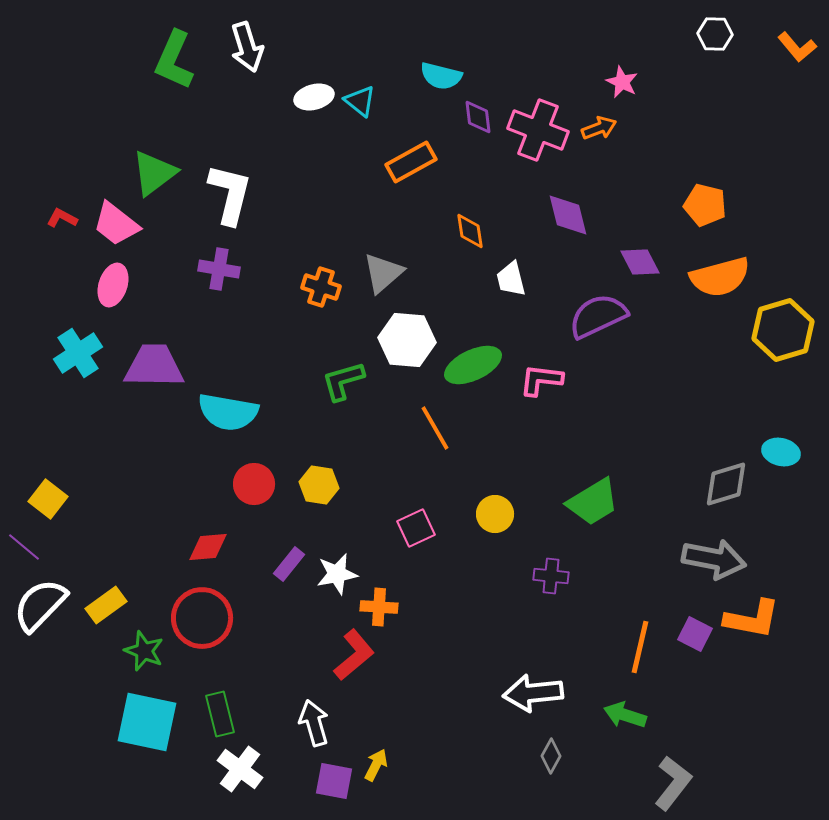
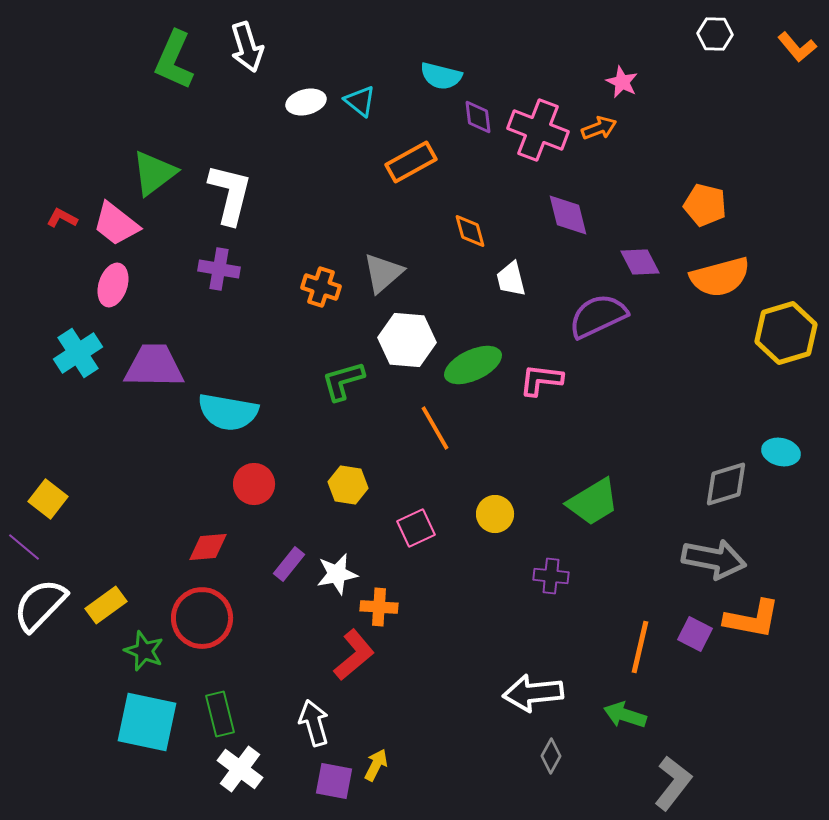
white ellipse at (314, 97): moved 8 px left, 5 px down
orange diamond at (470, 231): rotated 6 degrees counterclockwise
yellow hexagon at (783, 330): moved 3 px right, 3 px down
yellow hexagon at (319, 485): moved 29 px right
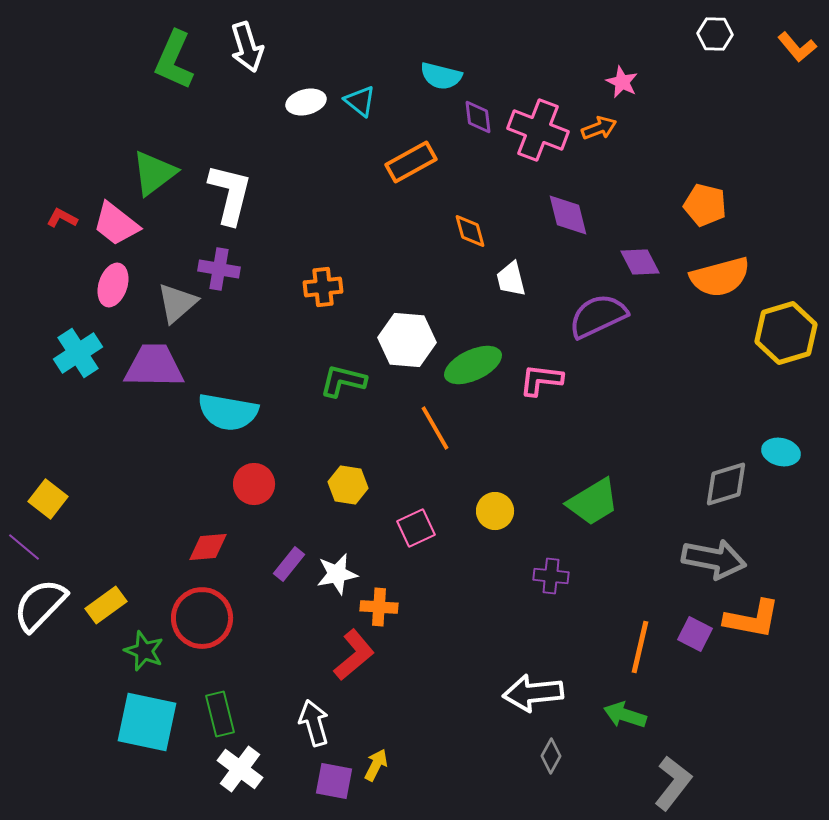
gray triangle at (383, 273): moved 206 px left, 30 px down
orange cross at (321, 287): moved 2 px right; rotated 24 degrees counterclockwise
green L-shape at (343, 381): rotated 30 degrees clockwise
yellow circle at (495, 514): moved 3 px up
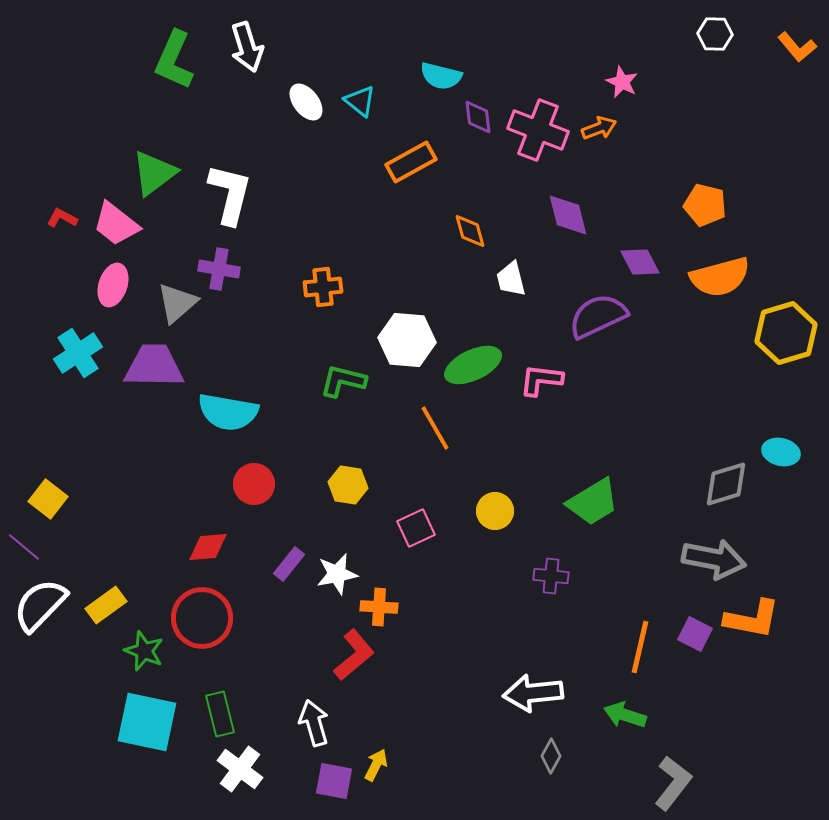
white ellipse at (306, 102): rotated 66 degrees clockwise
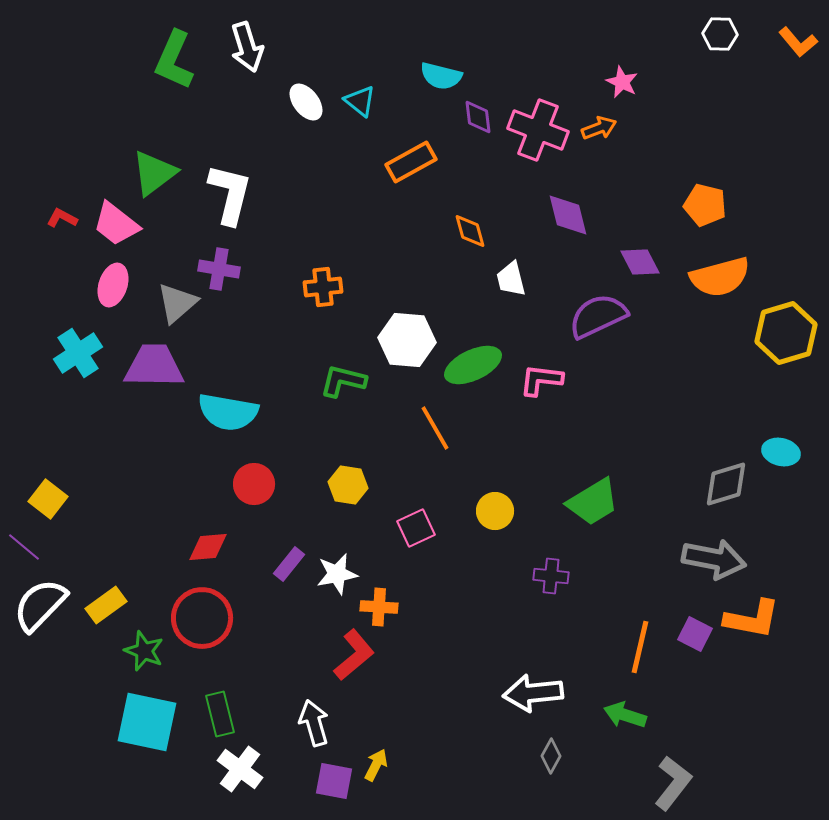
white hexagon at (715, 34): moved 5 px right
orange L-shape at (797, 47): moved 1 px right, 5 px up
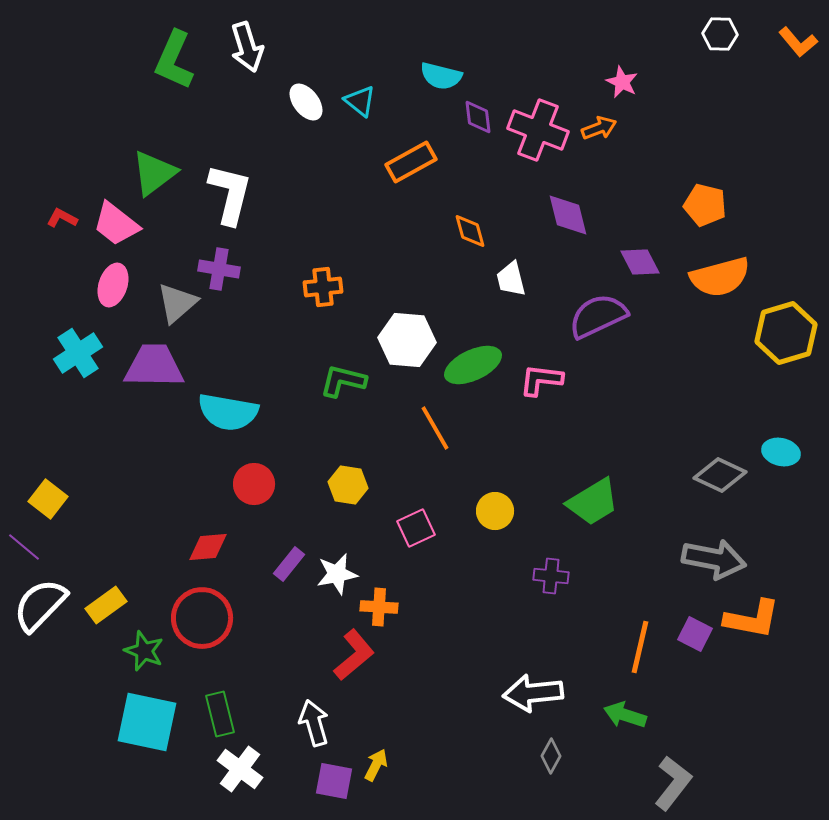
gray diamond at (726, 484): moved 6 px left, 9 px up; rotated 42 degrees clockwise
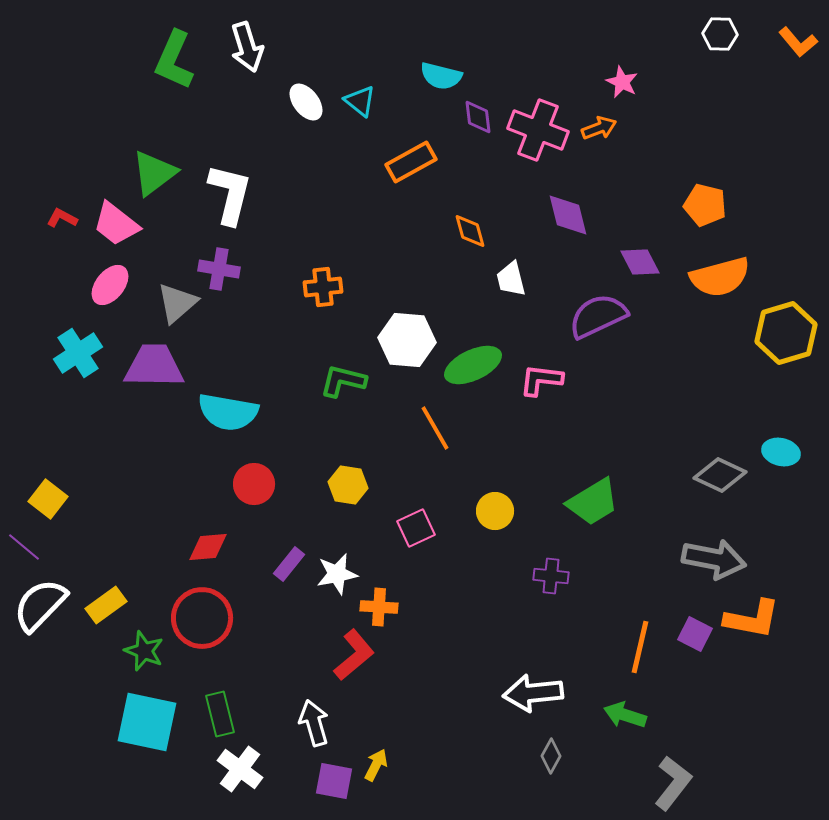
pink ellipse at (113, 285): moved 3 px left; rotated 21 degrees clockwise
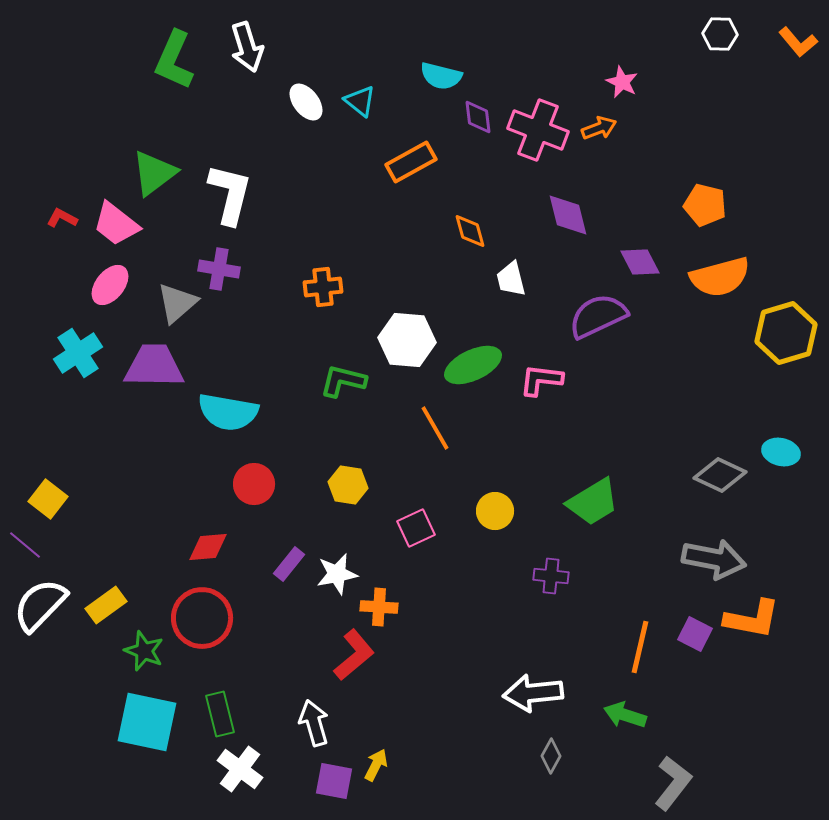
purple line at (24, 547): moved 1 px right, 2 px up
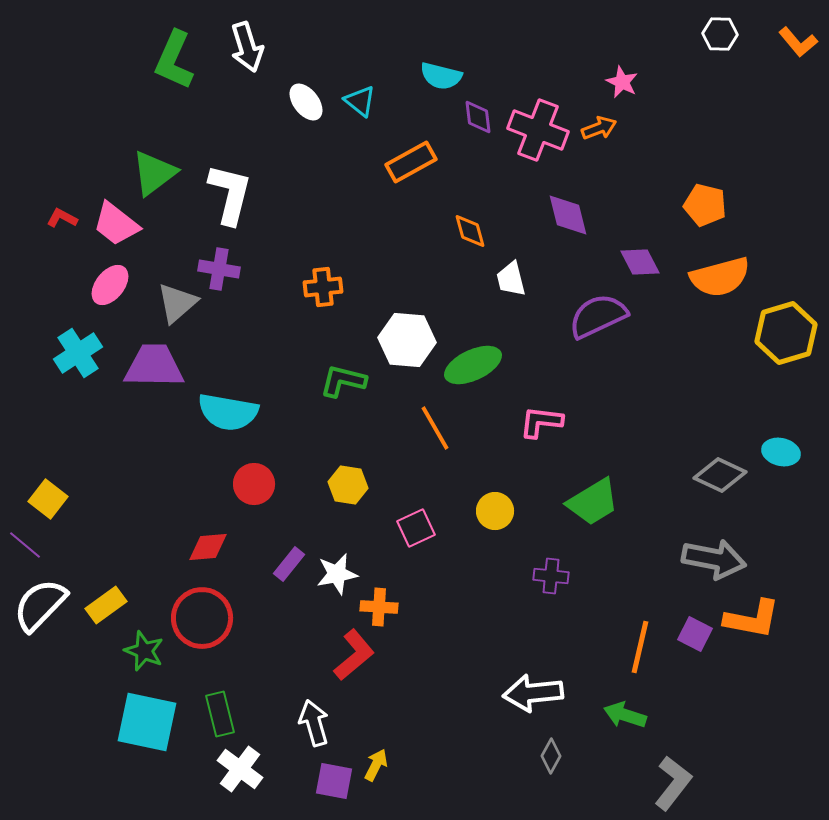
pink L-shape at (541, 380): moved 42 px down
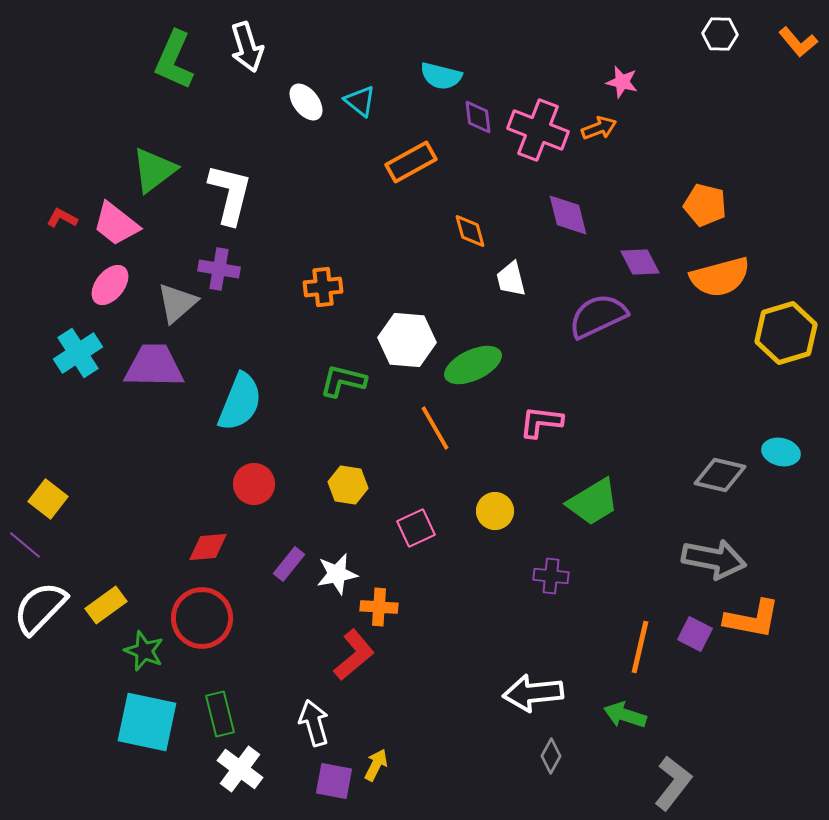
pink star at (622, 82): rotated 12 degrees counterclockwise
green triangle at (154, 173): moved 3 px up
cyan semicircle at (228, 412): moved 12 px right, 10 px up; rotated 78 degrees counterclockwise
gray diamond at (720, 475): rotated 12 degrees counterclockwise
white semicircle at (40, 605): moved 3 px down
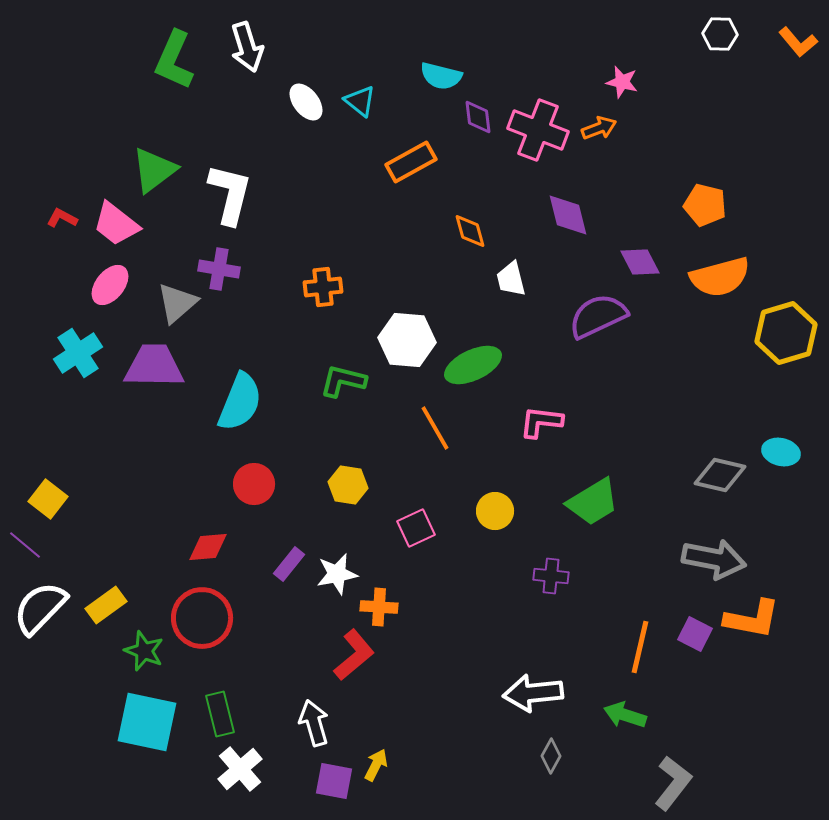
white cross at (240, 769): rotated 12 degrees clockwise
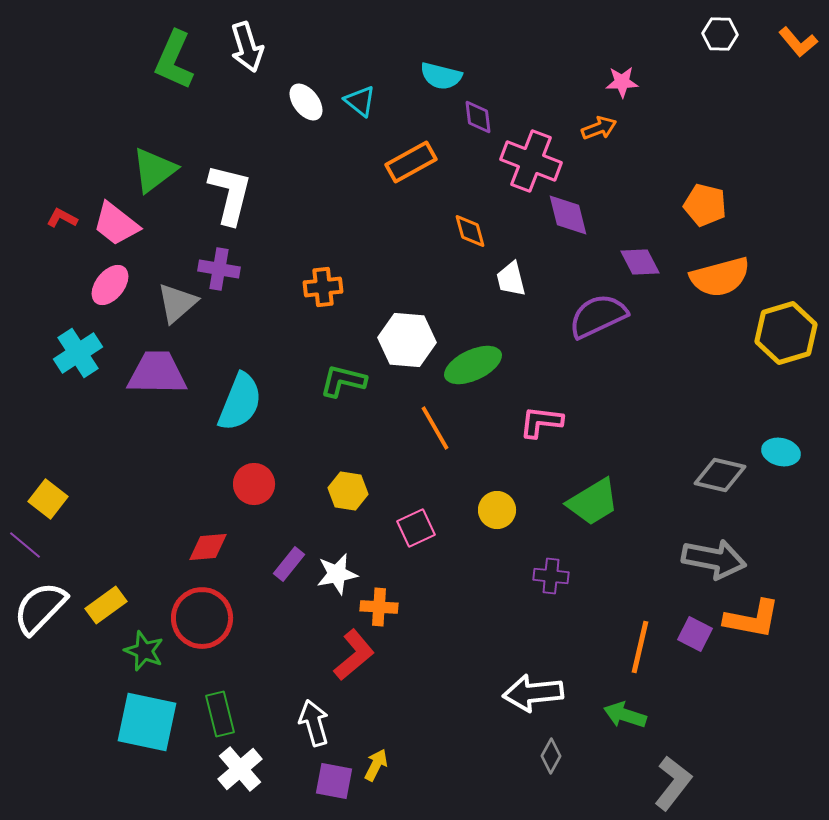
pink star at (622, 82): rotated 16 degrees counterclockwise
pink cross at (538, 130): moved 7 px left, 31 px down
purple trapezoid at (154, 366): moved 3 px right, 7 px down
yellow hexagon at (348, 485): moved 6 px down
yellow circle at (495, 511): moved 2 px right, 1 px up
